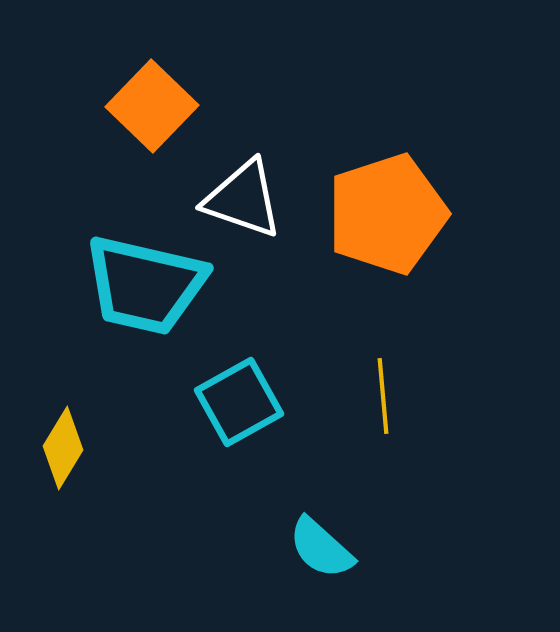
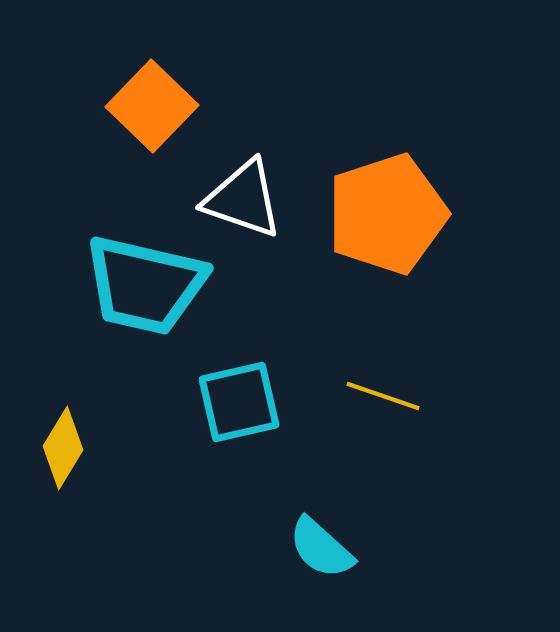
yellow line: rotated 66 degrees counterclockwise
cyan square: rotated 16 degrees clockwise
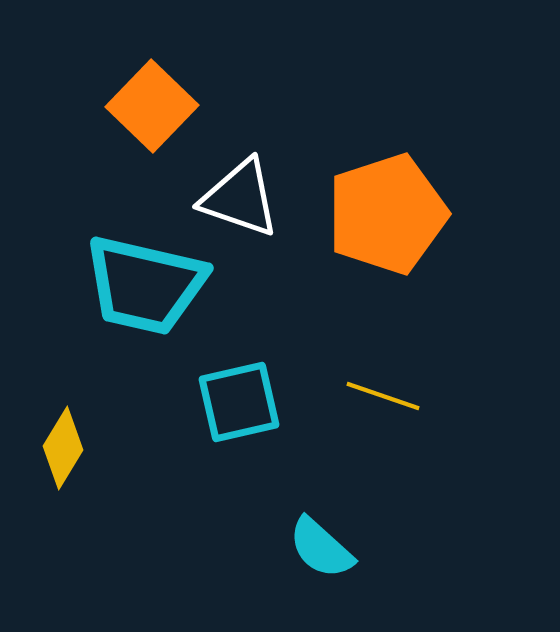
white triangle: moved 3 px left, 1 px up
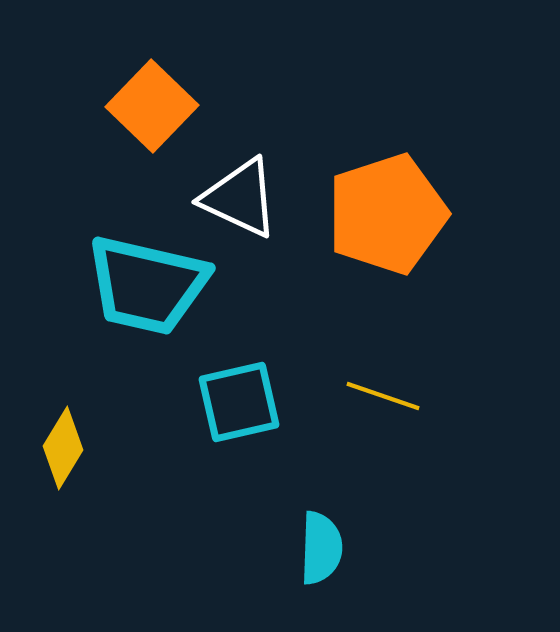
white triangle: rotated 6 degrees clockwise
cyan trapezoid: moved 2 px right
cyan semicircle: rotated 130 degrees counterclockwise
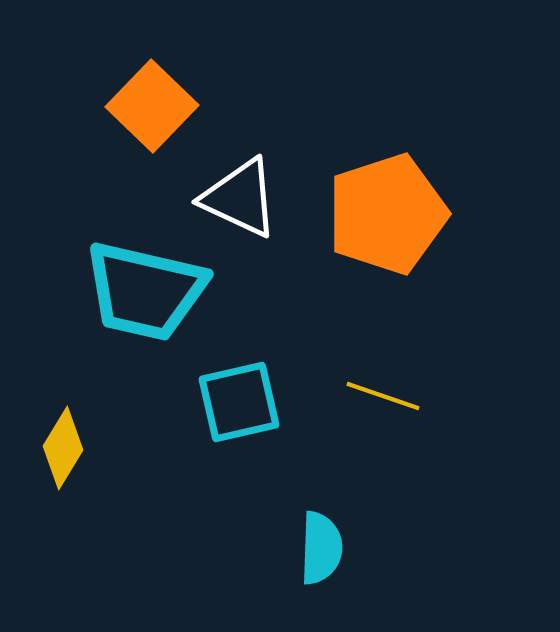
cyan trapezoid: moved 2 px left, 6 px down
